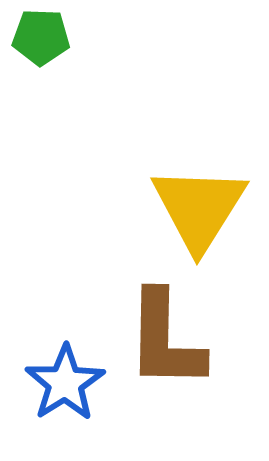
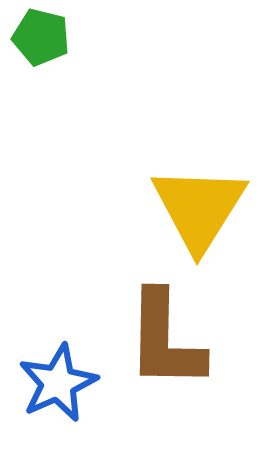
green pentagon: rotated 12 degrees clockwise
blue star: moved 7 px left; rotated 8 degrees clockwise
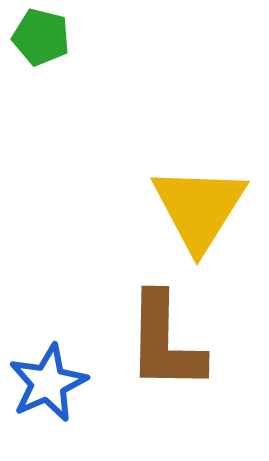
brown L-shape: moved 2 px down
blue star: moved 10 px left
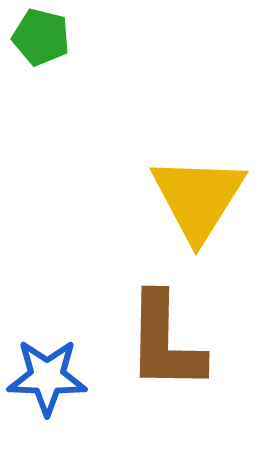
yellow triangle: moved 1 px left, 10 px up
blue star: moved 1 px left, 6 px up; rotated 26 degrees clockwise
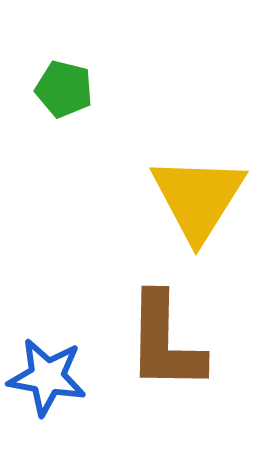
green pentagon: moved 23 px right, 52 px down
blue star: rotated 8 degrees clockwise
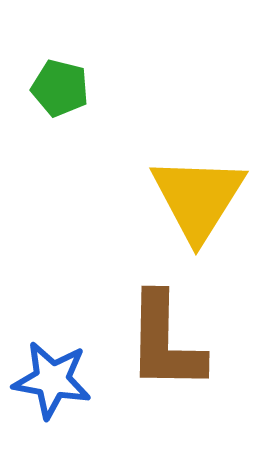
green pentagon: moved 4 px left, 1 px up
blue star: moved 5 px right, 3 px down
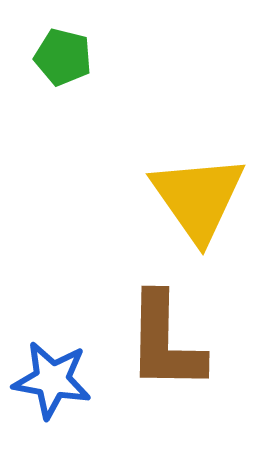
green pentagon: moved 3 px right, 31 px up
yellow triangle: rotated 7 degrees counterclockwise
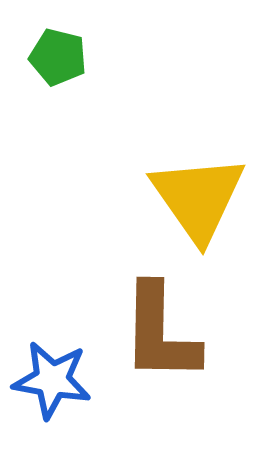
green pentagon: moved 5 px left
brown L-shape: moved 5 px left, 9 px up
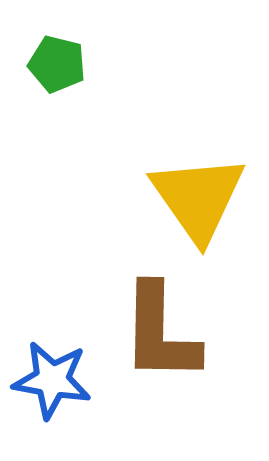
green pentagon: moved 1 px left, 7 px down
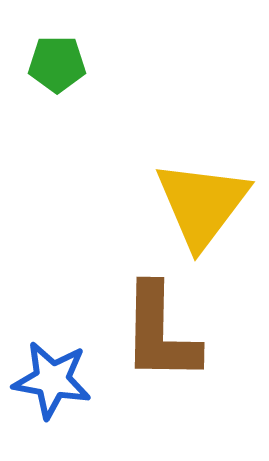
green pentagon: rotated 14 degrees counterclockwise
yellow triangle: moved 4 px right, 6 px down; rotated 12 degrees clockwise
